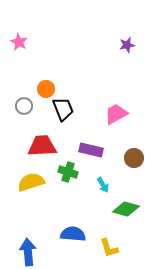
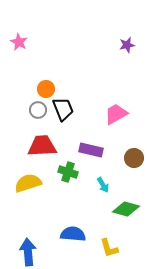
gray circle: moved 14 px right, 4 px down
yellow semicircle: moved 3 px left, 1 px down
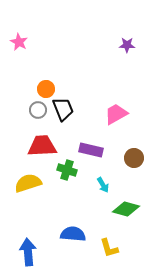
purple star: rotated 14 degrees clockwise
green cross: moved 1 px left, 2 px up
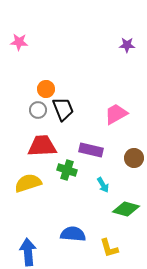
pink star: rotated 24 degrees counterclockwise
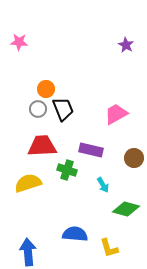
purple star: moved 1 px left; rotated 28 degrees clockwise
gray circle: moved 1 px up
blue semicircle: moved 2 px right
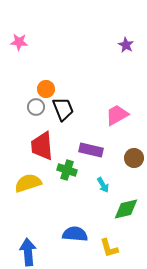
gray circle: moved 2 px left, 2 px up
pink trapezoid: moved 1 px right, 1 px down
red trapezoid: rotated 92 degrees counterclockwise
green diamond: rotated 28 degrees counterclockwise
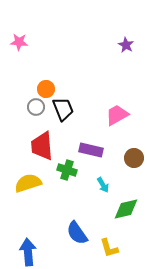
blue semicircle: moved 2 px right, 1 px up; rotated 130 degrees counterclockwise
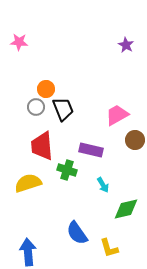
brown circle: moved 1 px right, 18 px up
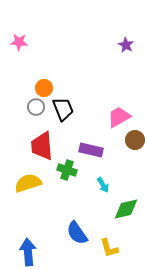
orange circle: moved 2 px left, 1 px up
pink trapezoid: moved 2 px right, 2 px down
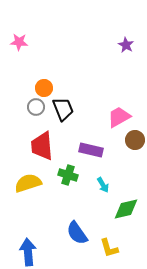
green cross: moved 1 px right, 5 px down
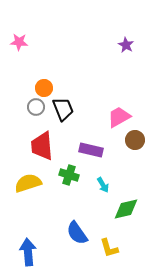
green cross: moved 1 px right
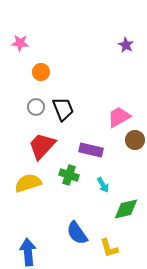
pink star: moved 1 px right, 1 px down
orange circle: moved 3 px left, 16 px up
red trapezoid: rotated 48 degrees clockwise
